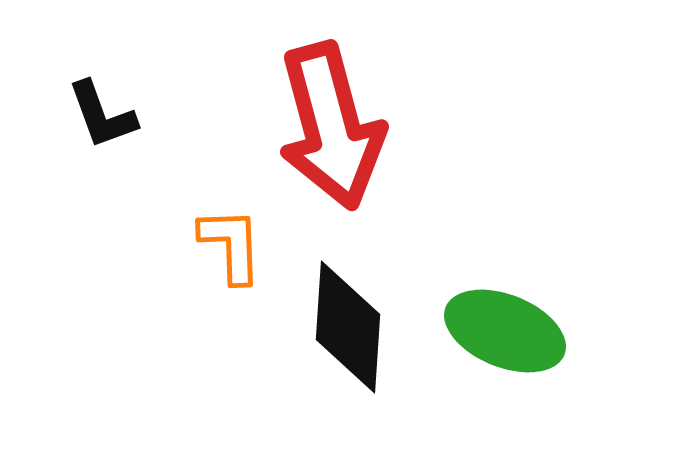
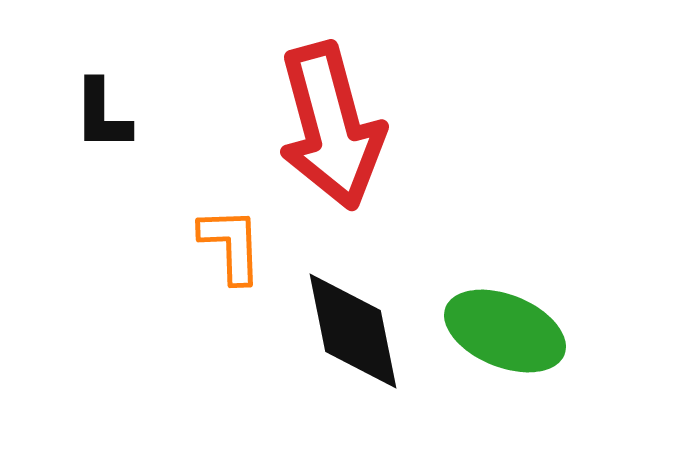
black L-shape: rotated 20 degrees clockwise
black diamond: moved 5 px right, 4 px down; rotated 15 degrees counterclockwise
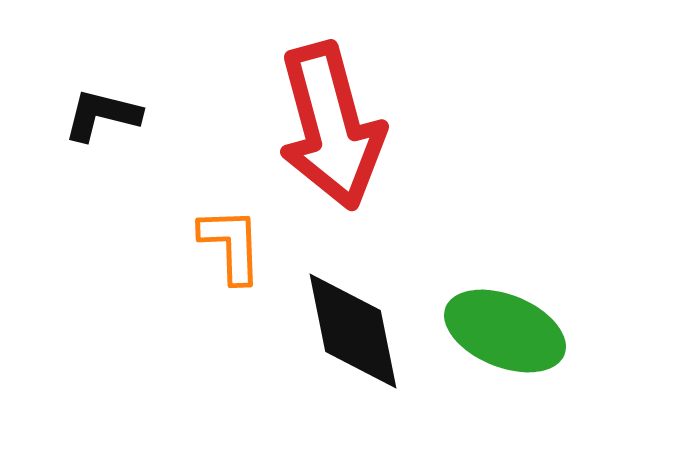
black L-shape: rotated 104 degrees clockwise
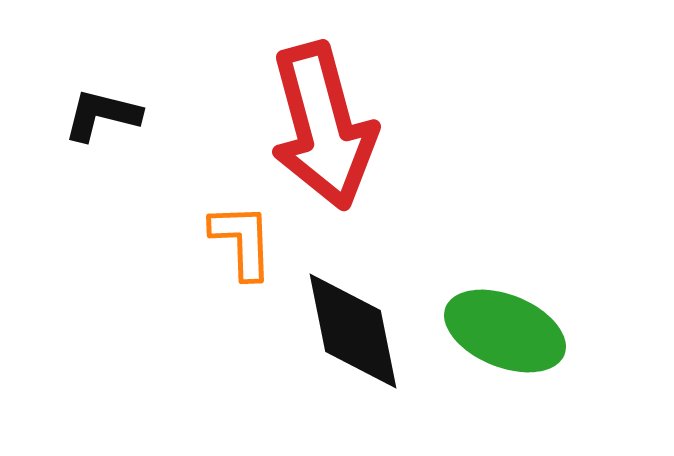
red arrow: moved 8 px left
orange L-shape: moved 11 px right, 4 px up
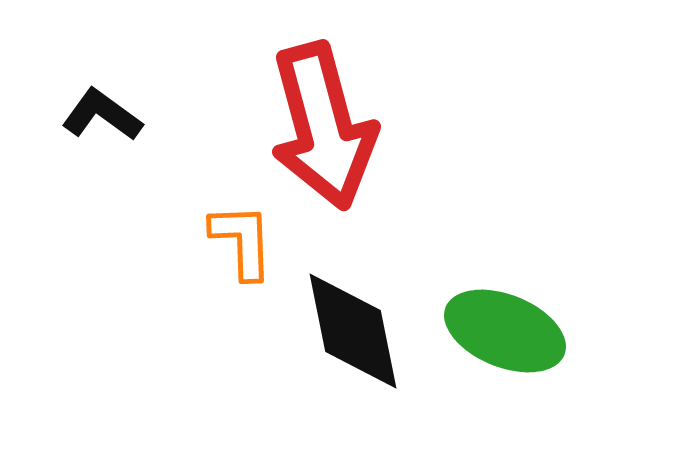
black L-shape: rotated 22 degrees clockwise
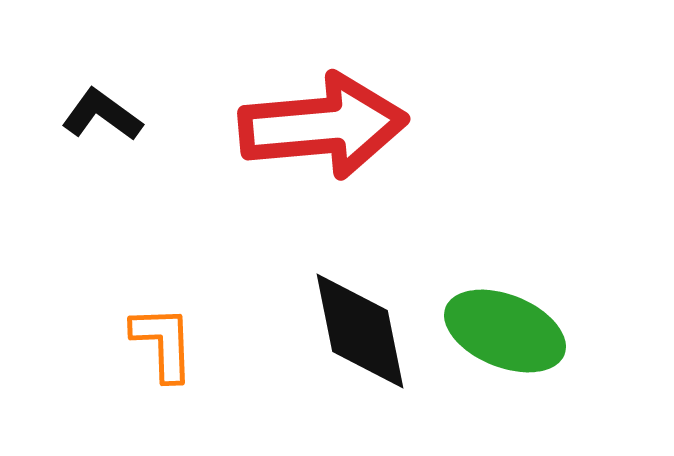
red arrow: rotated 80 degrees counterclockwise
orange L-shape: moved 79 px left, 102 px down
black diamond: moved 7 px right
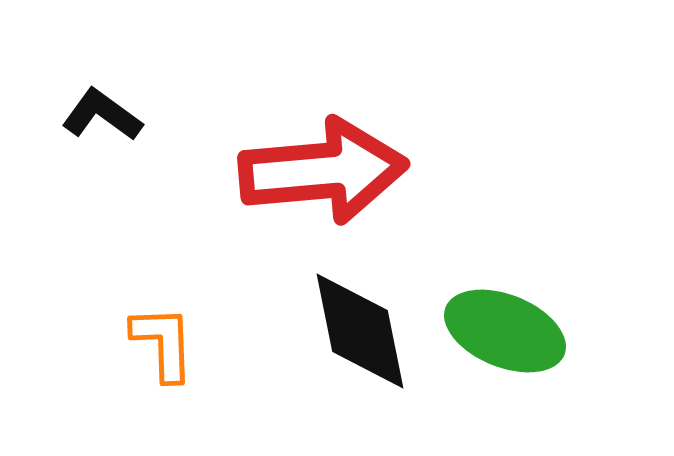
red arrow: moved 45 px down
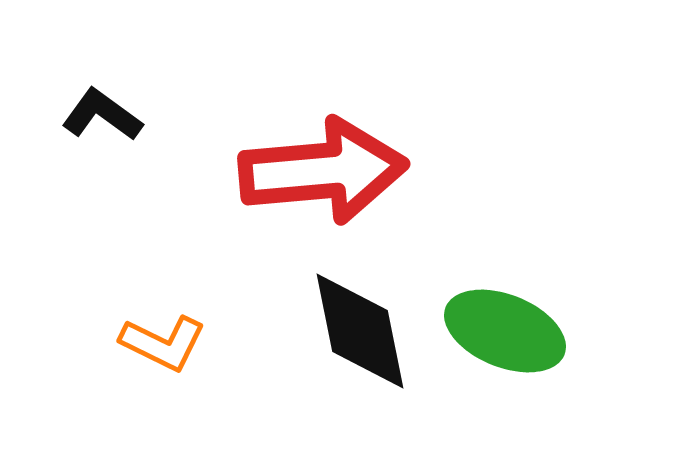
orange L-shape: rotated 118 degrees clockwise
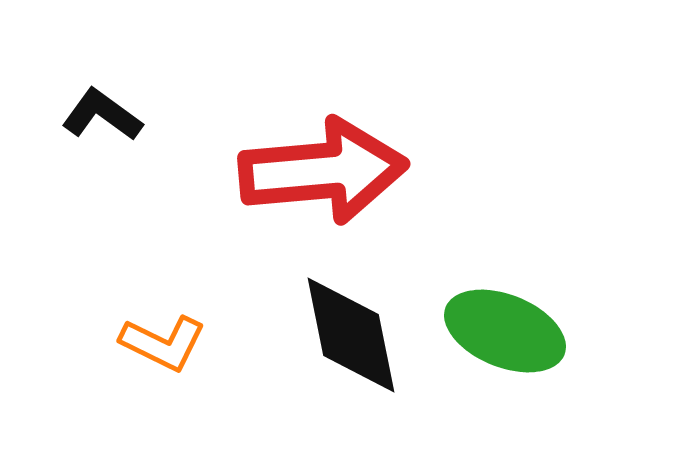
black diamond: moved 9 px left, 4 px down
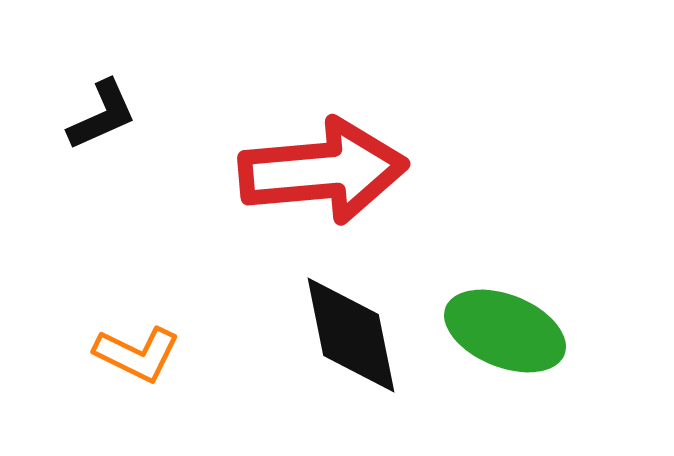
black L-shape: rotated 120 degrees clockwise
orange L-shape: moved 26 px left, 11 px down
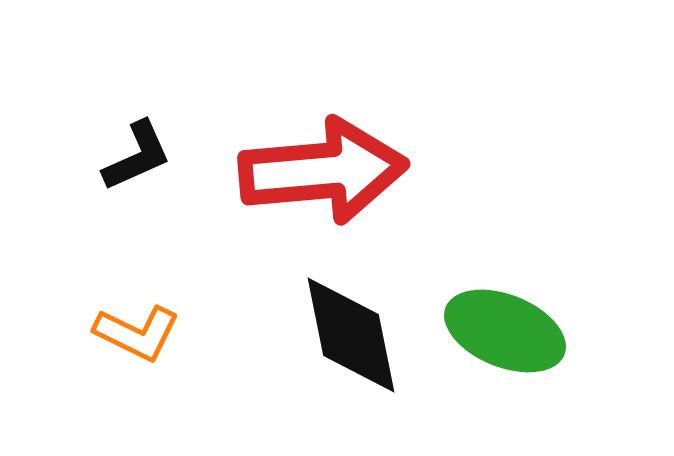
black L-shape: moved 35 px right, 41 px down
orange L-shape: moved 21 px up
